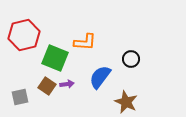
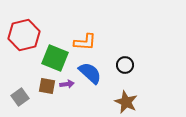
black circle: moved 6 px left, 6 px down
blue semicircle: moved 10 px left, 4 px up; rotated 95 degrees clockwise
brown square: rotated 24 degrees counterclockwise
gray square: rotated 24 degrees counterclockwise
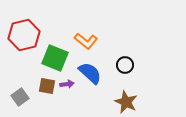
orange L-shape: moved 1 px right, 1 px up; rotated 35 degrees clockwise
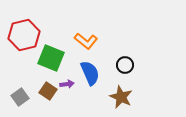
green square: moved 4 px left
blue semicircle: rotated 25 degrees clockwise
brown square: moved 1 px right, 5 px down; rotated 24 degrees clockwise
brown star: moved 5 px left, 5 px up
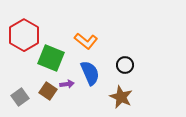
red hexagon: rotated 16 degrees counterclockwise
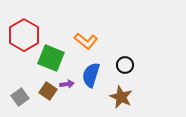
blue semicircle: moved 1 px right, 2 px down; rotated 140 degrees counterclockwise
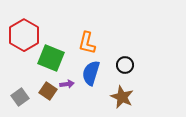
orange L-shape: moved 1 px right, 2 px down; rotated 65 degrees clockwise
blue semicircle: moved 2 px up
brown star: moved 1 px right
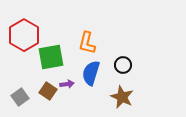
green square: moved 1 px up; rotated 32 degrees counterclockwise
black circle: moved 2 px left
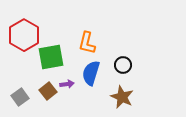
brown square: rotated 18 degrees clockwise
